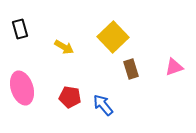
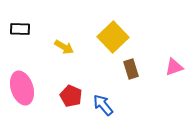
black rectangle: rotated 72 degrees counterclockwise
red pentagon: moved 1 px right, 1 px up; rotated 15 degrees clockwise
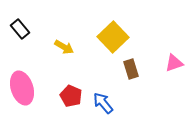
black rectangle: rotated 48 degrees clockwise
pink triangle: moved 4 px up
blue arrow: moved 2 px up
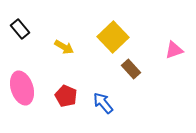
pink triangle: moved 13 px up
brown rectangle: rotated 24 degrees counterclockwise
red pentagon: moved 5 px left
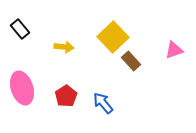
yellow arrow: rotated 24 degrees counterclockwise
brown rectangle: moved 8 px up
red pentagon: rotated 15 degrees clockwise
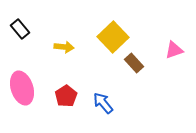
brown rectangle: moved 3 px right, 2 px down
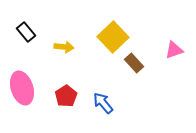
black rectangle: moved 6 px right, 3 px down
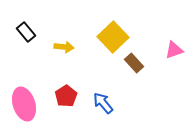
pink ellipse: moved 2 px right, 16 px down
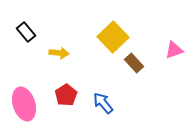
yellow arrow: moved 5 px left, 6 px down
red pentagon: moved 1 px up
